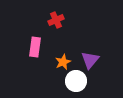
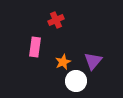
purple triangle: moved 3 px right, 1 px down
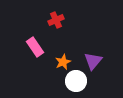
pink rectangle: rotated 42 degrees counterclockwise
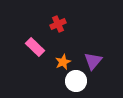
red cross: moved 2 px right, 4 px down
pink rectangle: rotated 12 degrees counterclockwise
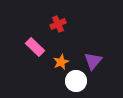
orange star: moved 2 px left
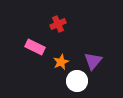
pink rectangle: rotated 18 degrees counterclockwise
white circle: moved 1 px right
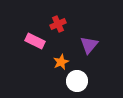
pink rectangle: moved 6 px up
purple triangle: moved 4 px left, 16 px up
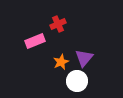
pink rectangle: rotated 48 degrees counterclockwise
purple triangle: moved 5 px left, 13 px down
